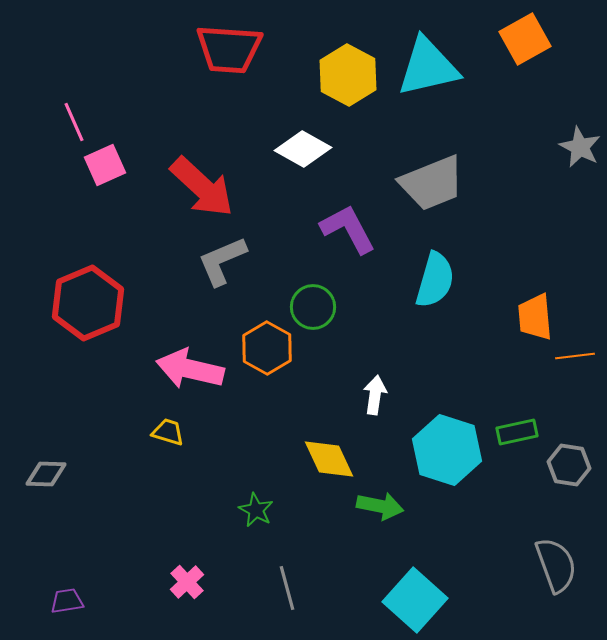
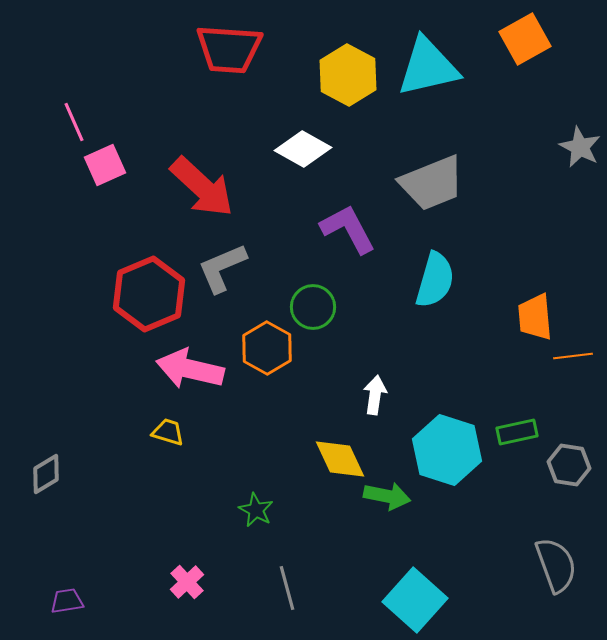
gray L-shape: moved 7 px down
red hexagon: moved 61 px right, 9 px up
orange line: moved 2 px left
yellow diamond: moved 11 px right
gray diamond: rotated 33 degrees counterclockwise
green arrow: moved 7 px right, 10 px up
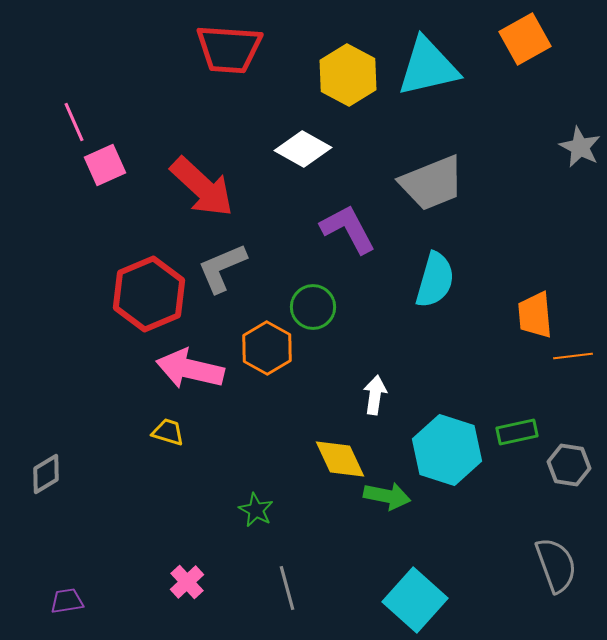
orange trapezoid: moved 2 px up
